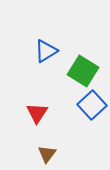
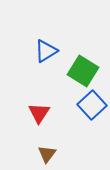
red triangle: moved 2 px right
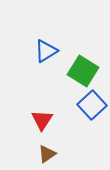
red triangle: moved 3 px right, 7 px down
brown triangle: rotated 18 degrees clockwise
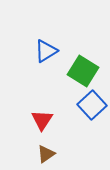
brown triangle: moved 1 px left
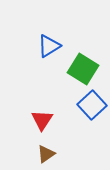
blue triangle: moved 3 px right, 5 px up
green square: moved 2 px up
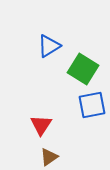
blue square: rotated 32 degrees clockwise
red triangle: moved 1 px left, 5 px down
brown triangle: moved 3 px right, 3 px down
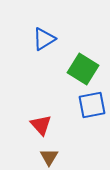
blue triangle: moved 5 px left, 7 px up
red triangle: rotated 15 degrees counterclockwise
brown triangle: rotated 24 degrees counterclockwise
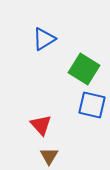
green square: moved 1 px right
blue square: rotated 24 degrees clockwise
brown triangle: moved 1 px up
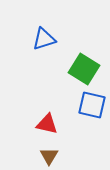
blue triangle: rotated 15 degrees clockwise
red triangle: moved 6 px right, 1 px up; rotated 35 degrees counterclockwise
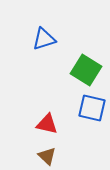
green square: moved 2 px right, 1 px down
blue square: moved 3 px down
brown triangle: moved 2 px left; rotated 18 degrees counterclockwise
